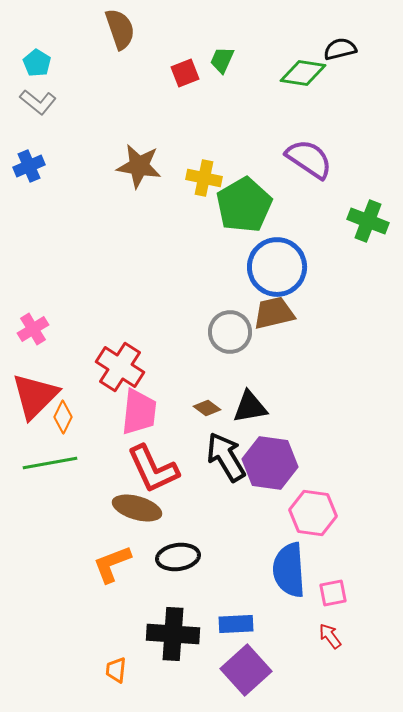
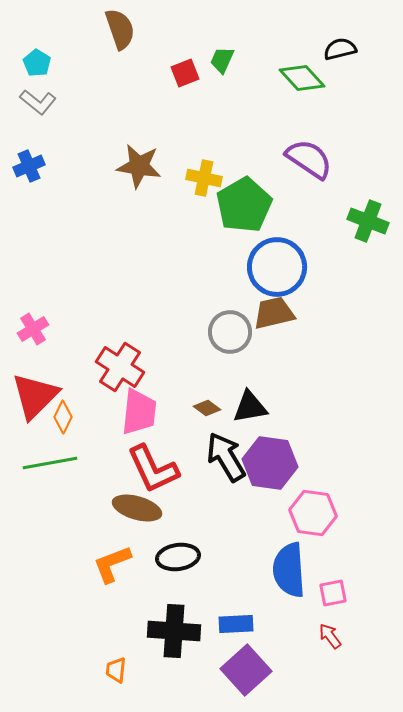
green diamond: moved 1 px left, 5 px down; rotated 39 degrees clockwise
black cross: moved 1 px right, 3 px up
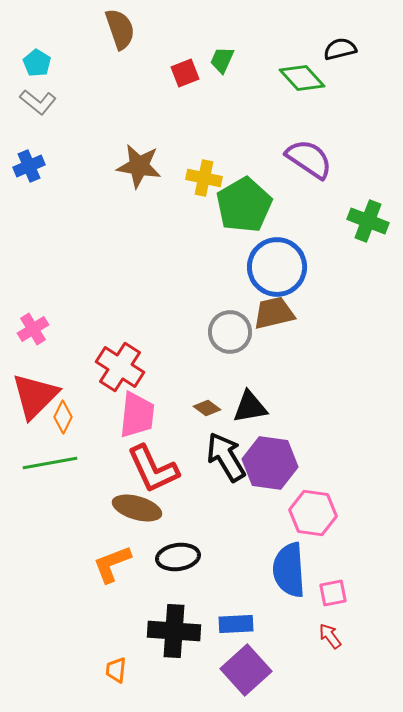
pink trapezoid: moved 2 px left, 3 px down
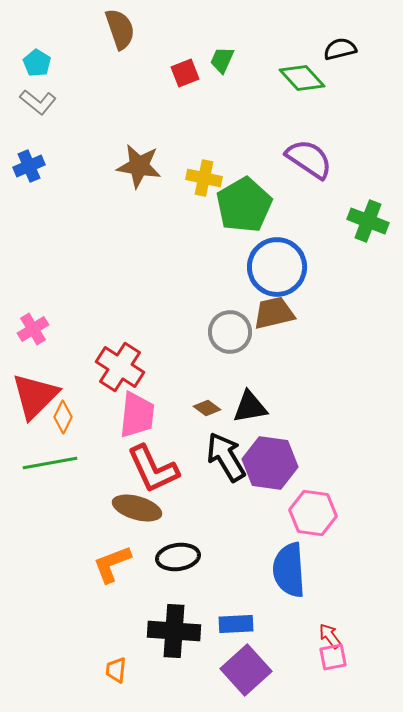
pink square: moved 64 px down
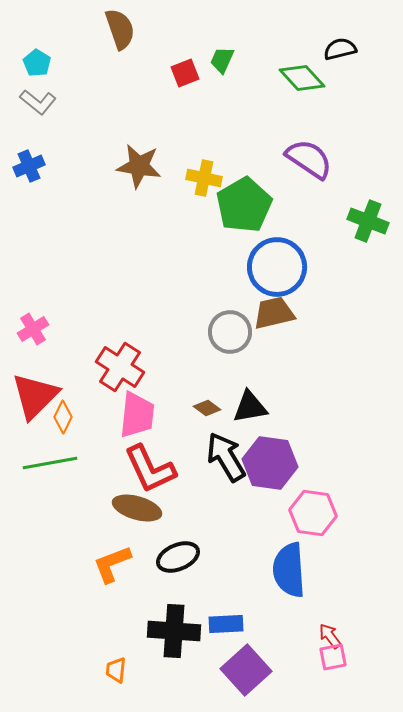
red L-shape: moved 3 px left
black ellipse: rotated 15 degrees counterclockwise
blue rectangle: moved 10 px left
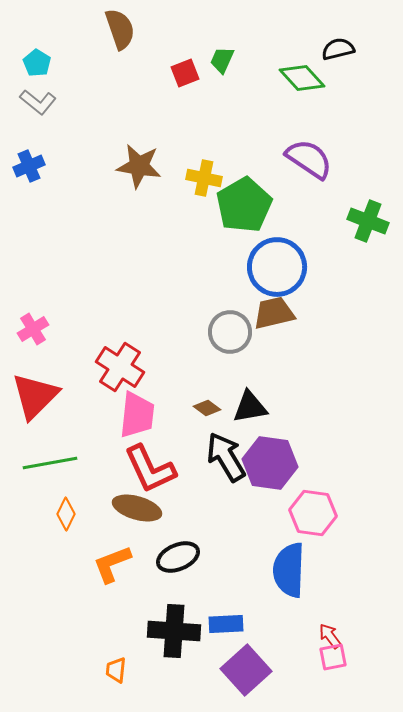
black semicircle: moved 2 px left
orange diamond: moved 3 px right, 97 px down
blue semicircle: rotated 6 degrees clockwise
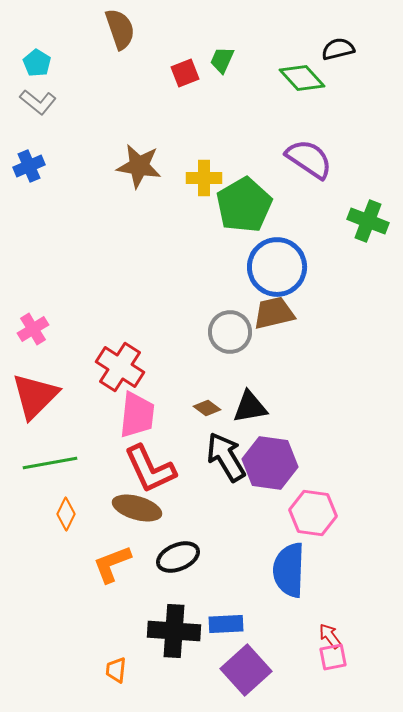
yellow cross: rotated 12 degrees counterclockwise
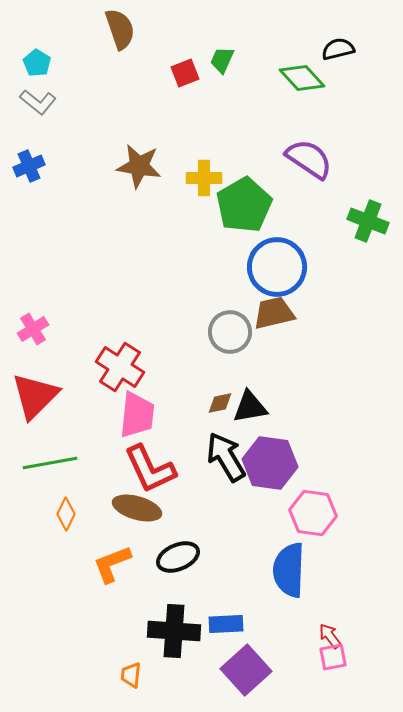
brown diamond: moved 13 px right, 5 px up; rotated 48 degrees counterclockwise
orange trapezoid: moved 15 px right, 5 px down
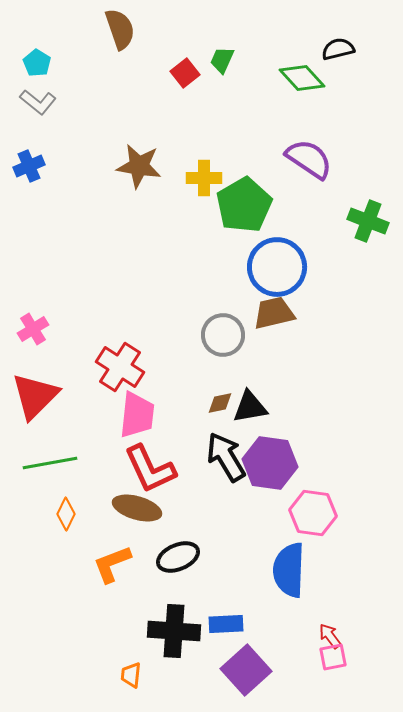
red square: rotated 16 degrees counterclockwise
gray circle: moved 7 px left, 3 px down
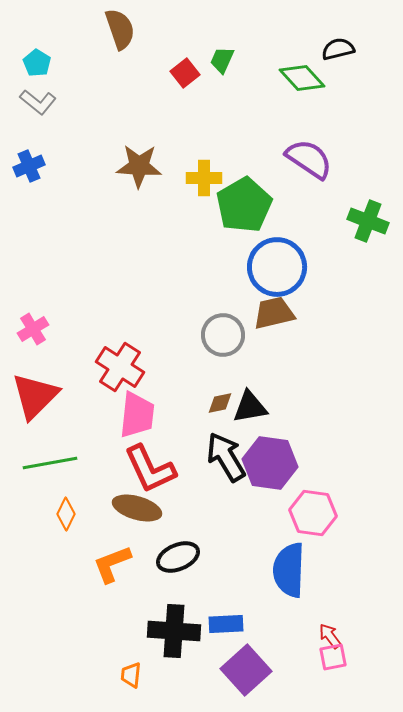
brown star: rotated 6 degrees counterclockwise
